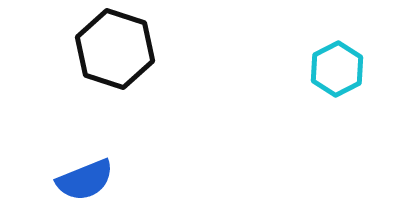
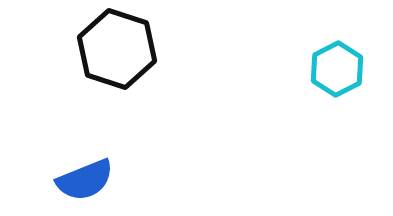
black hexagon: moved 2 px right
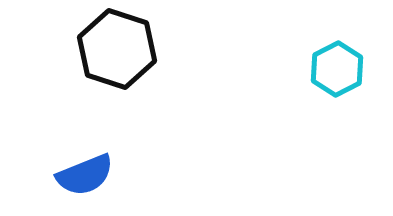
blue semicircle: moved 5 px up
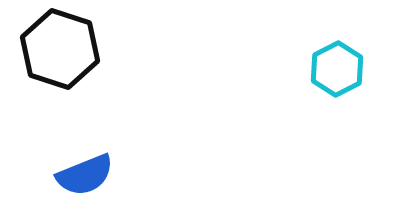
black hexagon: moved 57 px left
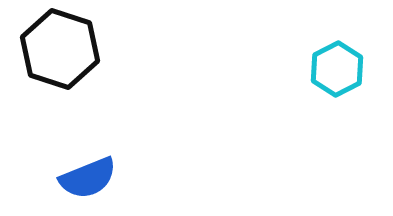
blue semicircle: moved 3 px right, 3 px down
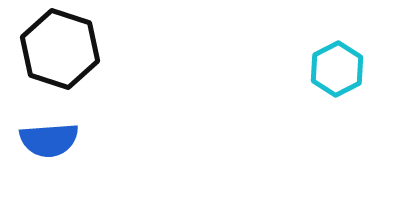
blue semicircle: moved 39 px left, 38 px up; rotated 18 degrees clockwise
